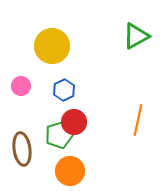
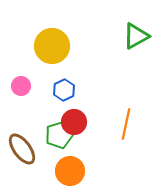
orange line: moved 12 px left, 4 px down
brown ellipse: rotated 28 degrees counterclockwise
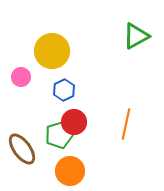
yellow circle: moved 5 px down
pink circle: moved 9 px up
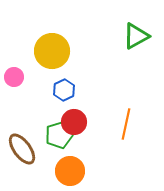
pink circle: moved 7 px left
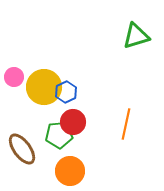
green triangle: rotated 12 degrees clockwise
yellow circle: moved 8 px left, 36 px down
blue hexagon: moved 2 px right, 2 px down
red circle: moved 1 px left
green pentagon: rotated 12 degrees clockwise
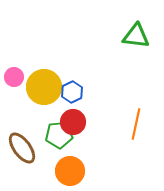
green triangle: rotated 24 degrees clockwise
blue hexagon: moved 6 px right
orange line: moved 10 px right
brown ellipse: moved 1 px up
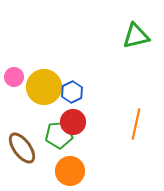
green triangle: rotated 20 degrees counterclockwise
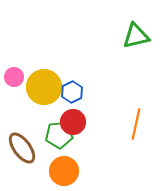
orange circle: moved 6 px left
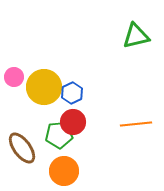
blue hexagon: moved 1 px down
orange line: rotated 72 degrees clockwise
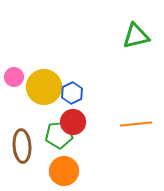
brown ellipse: moved 2 px up; rotated 32 degrees clockwise
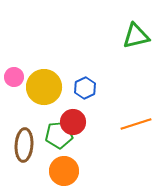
blue hexagon: moved 13 px right, 5 px up
orange line: rotated 12 degrees counterclockwise
brown ellipse: moved 2 px right, 1 px up; rotated 8 degrees clockwise
